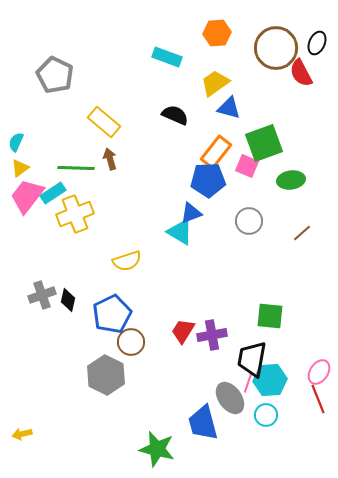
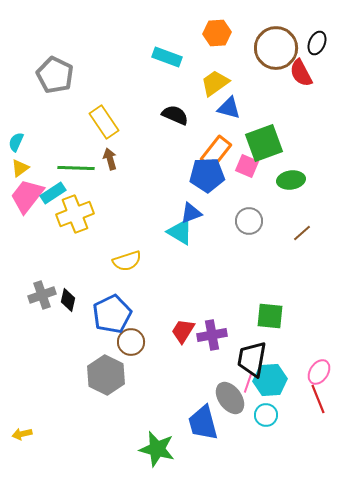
yellow rectangle at (104, 122): rotated 16 degrees clockwise
blue pentagon at (208, 180): moved 1 px left, 5 px up
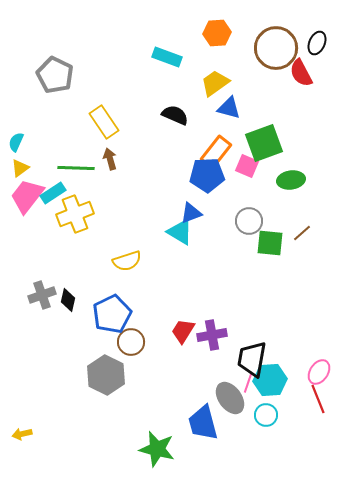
green square at (270, 316): moved 73 px up
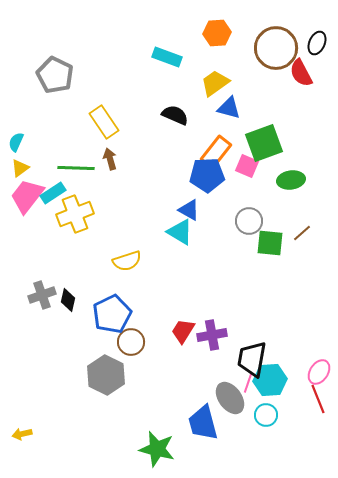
blue triangle at (191, 213): moved 2 px left, 3 px up; rotated 50 degrees clockwise
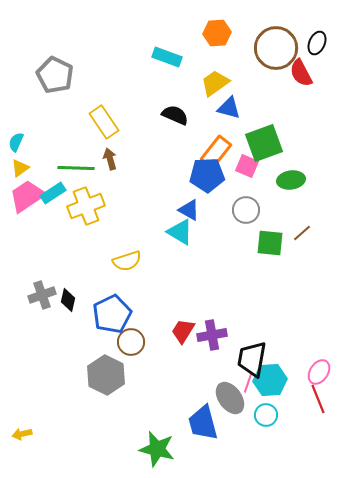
pink trapezoid at (27, 196): rotated 18 degrees clockwise
yellow cross at (75, 214): moved 11 px right, 8 px up
gray circle at (249, 221): moved 3 px left, 11 px up
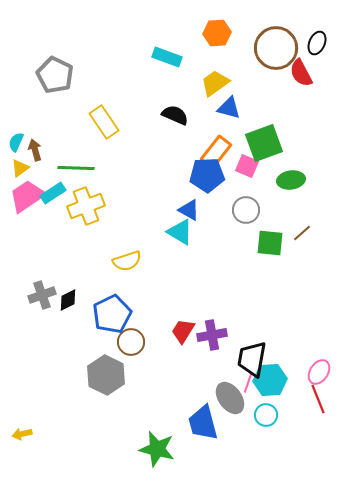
brown arrow at (110, 159): moved 75 px left, 9 px up
black diamond at (68, 300): rotated 50 degrees clockwise
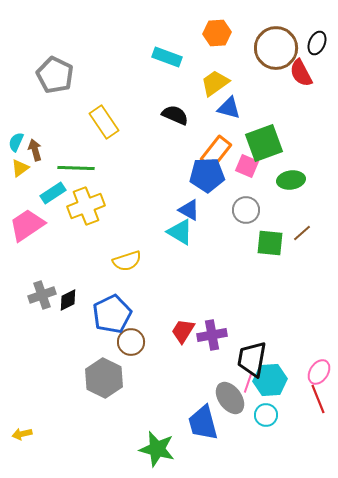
pink trapezoid at (27, 196): moved 29 px down
gray hexagon at (106, 375): moved 2 px left, 3 px down
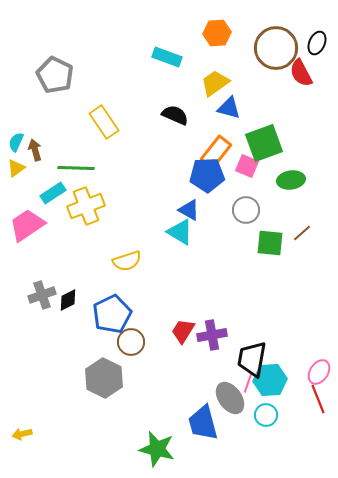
yellow triangle at (20, 168): moved 4 px left
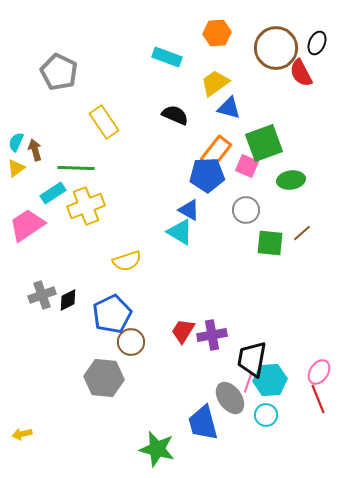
gray pentagon at (55, 75): moved 4 px right, 3 px up
gray hexagon at (104, 378): rotated 21 degrees counterclockwise
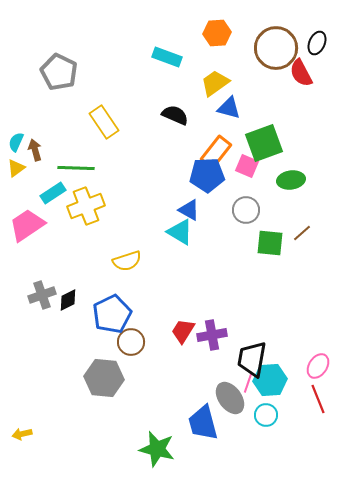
pink ellipse at (319, 372): moved 1 px left, 6 px up
